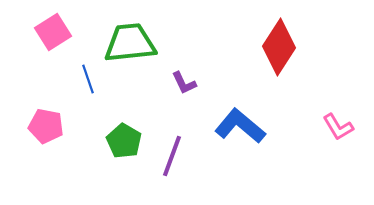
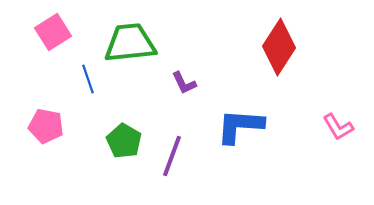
blue L-shape: rotated 36 degrees counterclockwise
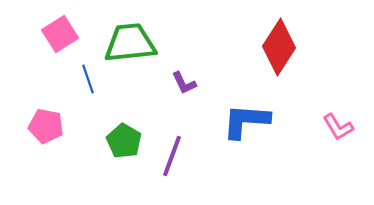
pink square: moved 7 px right, 2 px down
blue L-shape: moved 6 px right, 5 px up
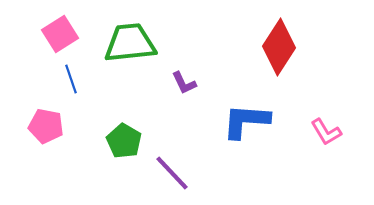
blue line: moved 17 px left
pink L-shape: moved 12 px left, 5 px down
purple line: moved 17 px down; rotated 63 degrees counterclockwise
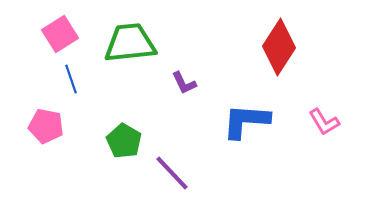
pink L-shape: moved 2 px left, 10 px up
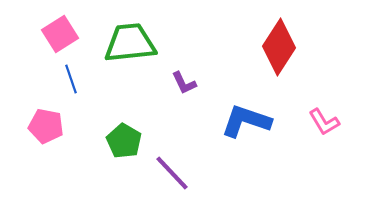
blue L-shape: rotated 15 degrees clockwise
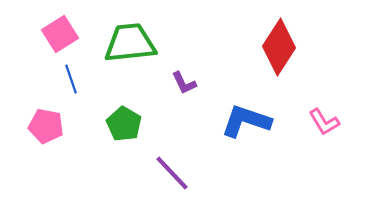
green pentagon: moved 17 px up
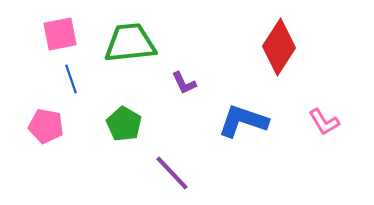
pink square: rotated 21 degrees clockwise
blue L-shape: moved 3 px left
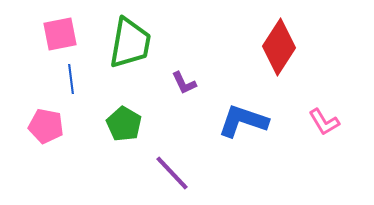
green trapezoid: rotated 106 degrees clockwise
blue line: rotated 12 degrees clockwise
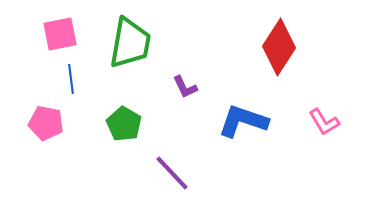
purple L-shape: moved 1 px right, 4 px down
pink pentagon: moved 3 px up
